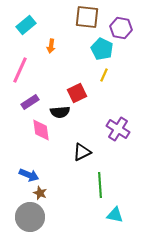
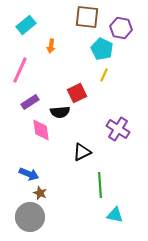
blue arrow: moved 1 px up
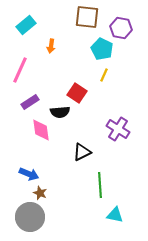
red square: rotated 30 degrees counterclockwise
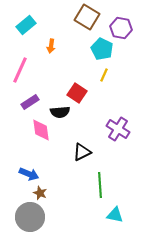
brown square: rotated 25 degrees clockwise
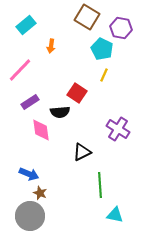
pink line: rotated 20 degrees clockwise
gray circle: moved 1 px up
